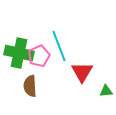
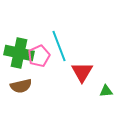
brown semicircle: moved 9 px left; rotated 100 degrees counterclockwise
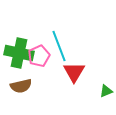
red triangle: moved 8 px left
green triangle: rotated 16 degrees counterclockwise
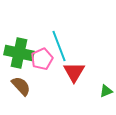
pink pentagon: moved 3 px right, 3 px down
brown semicircle: rotated 120 degrees counterclockwise
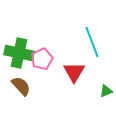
cyan line: moved 33 px right, 4 px up
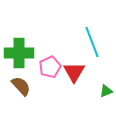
green cross: rotated 12 degrees counterclockwise
pink pentagon: moved 8 px right, 8 px down
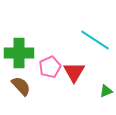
cyan line: moved 3 px right, 2 px up; rotated 36 degrees counterclockwise
